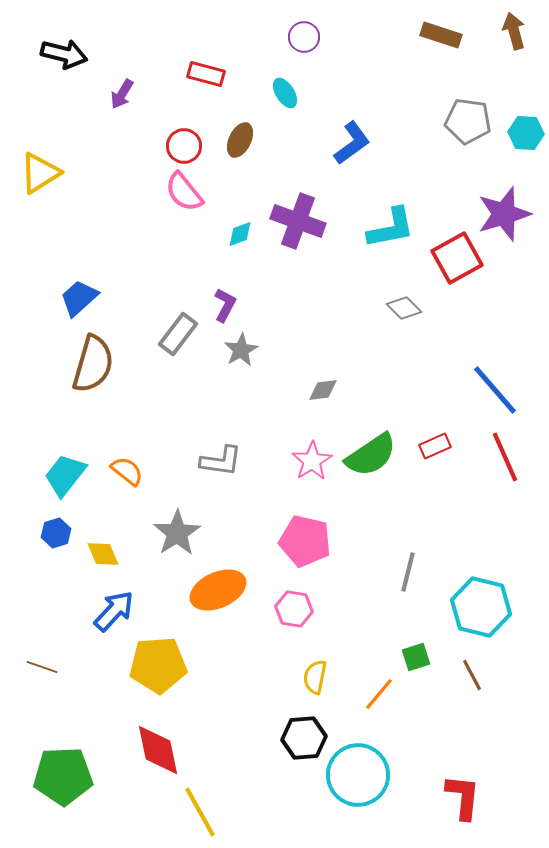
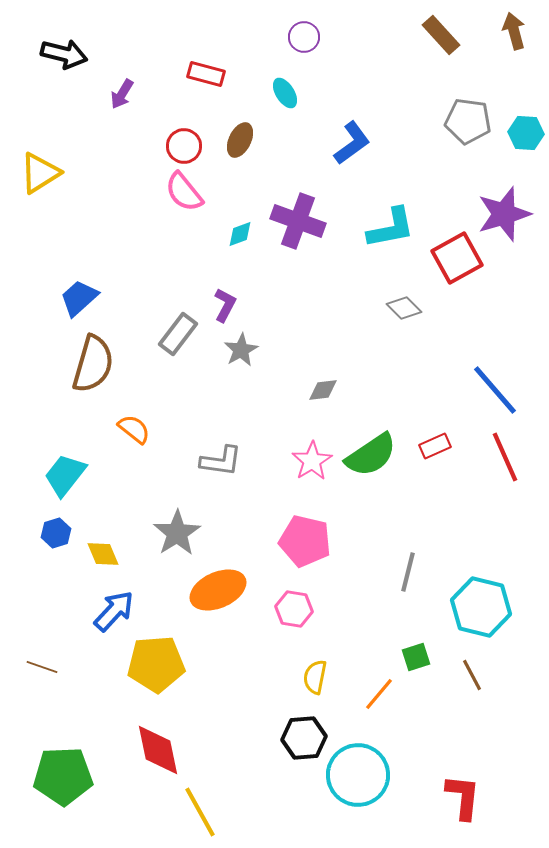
brown rectangle at (441, 35): rotated 30 degrees clockwise
orange semicircle at (127, 471): moved 7 px right, 42 px up
yellow pentagon at (158, 665): moved 2 px left, 1 px up
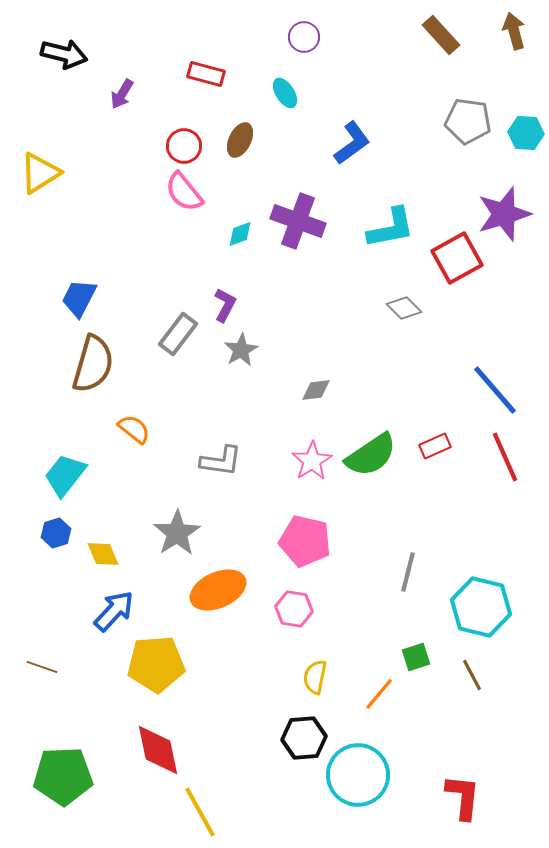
blue trapezoid at (79, 298): rotated 21 degrees counterclockwise
gray diamond at (323, 390): moved 7 px left
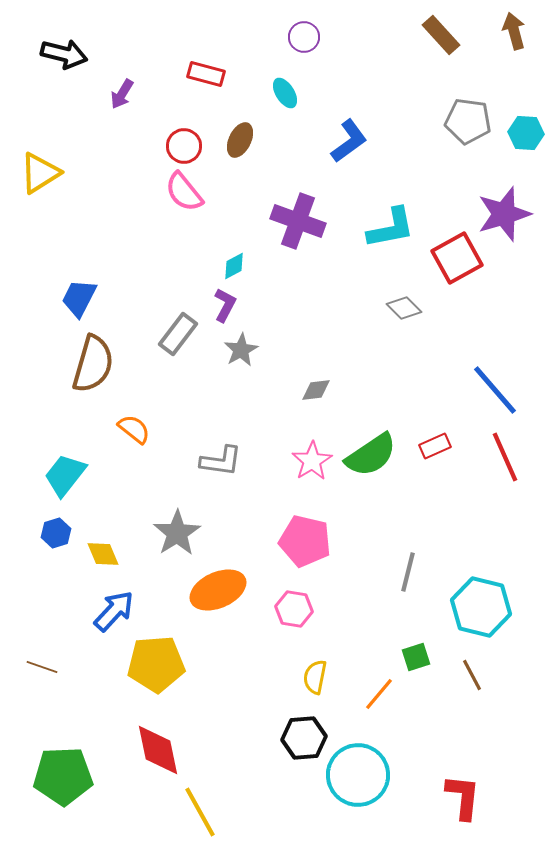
blue L-shape at (352, 143): moved 3 px left, 2 px up
cyan diamond at (240, 234): moved 6 px left, 32 px down; rotated 8 degrees counterclockwise
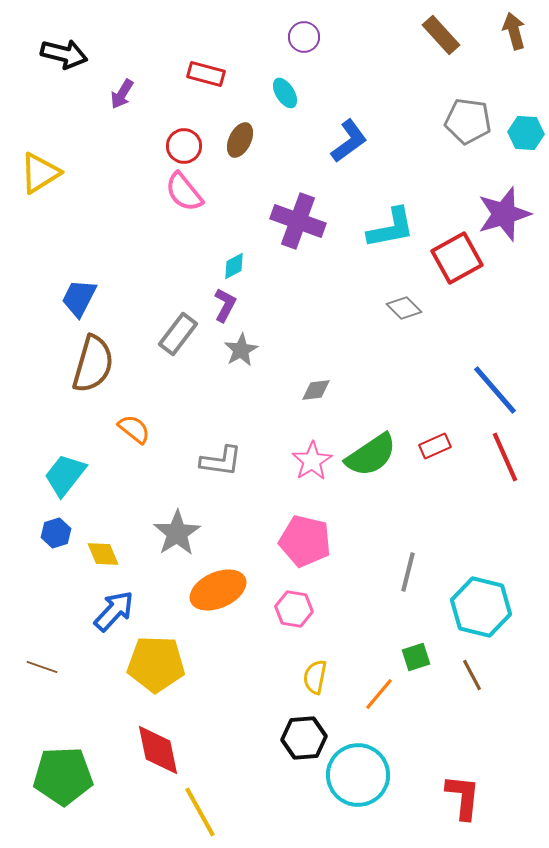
yellow pentagon at (156, 664): rotated 6 degrees clockwise
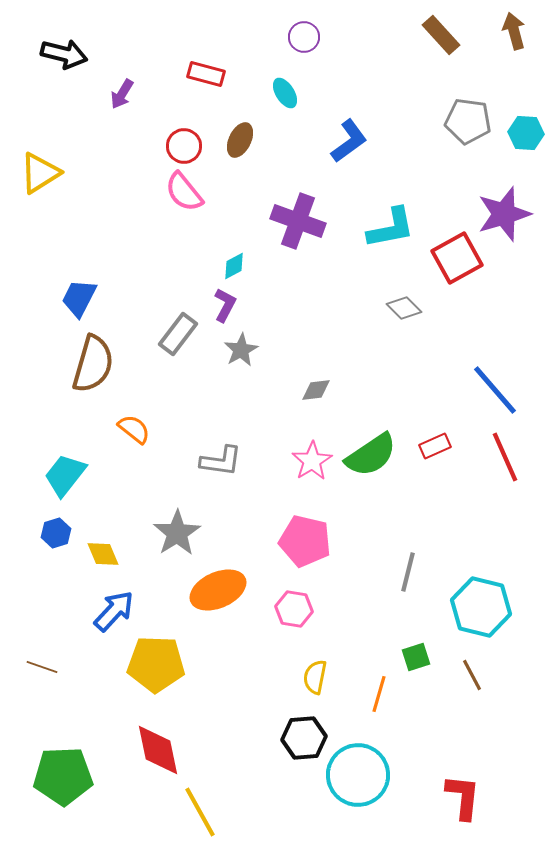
orange line at (379, 694): rotated 24 degrees counterclockwise
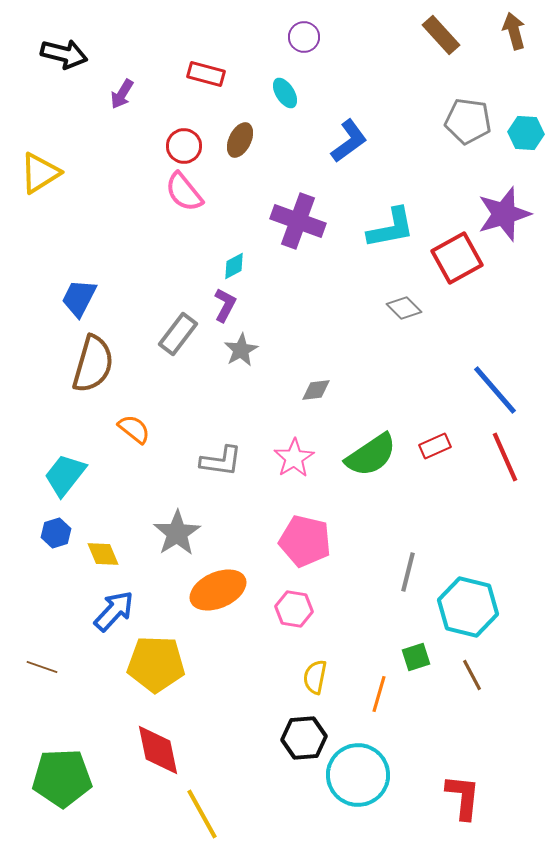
pink star at (312, 461): moved 18 px left, 3 px up
cyan hexagon at (481, 607): moved 13 px left
green pentagon at (63, 776): moved 1 px left, 2 px down
yellow line at (200, 812): moved 2 px right, 2 px down
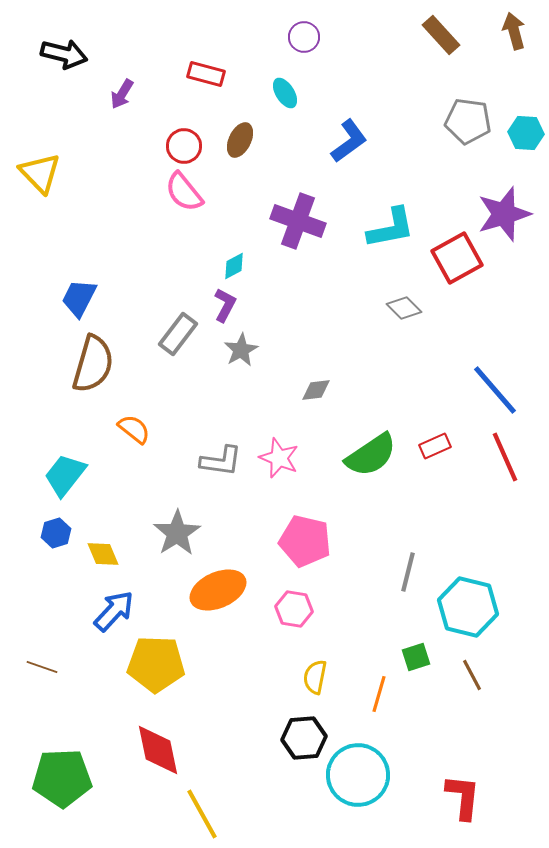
yellow triangle at (40, 173): rotated 42 degrees counterclockwise
pink star at (294, 458): moved 15 px left; rotated 18 degrees counterclockwise
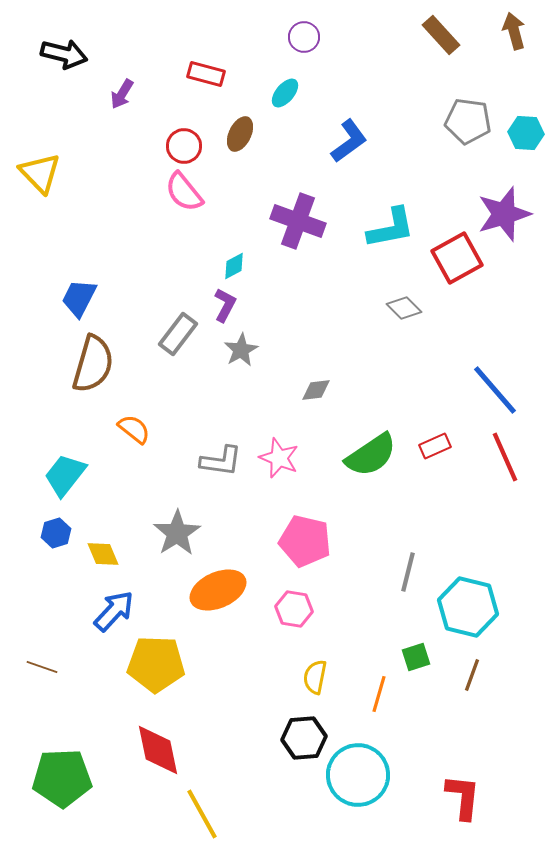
cyan ellipse at (285, 93): rotated 72 degrees clockwise
brown ellipse at (240, 140): moved 6 px up
brown line at (472, 675): rotated 48 degrees clockwise
